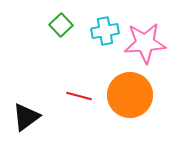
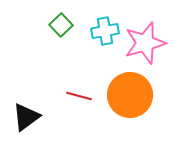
pink star: rotated 12 degrees counterclockwise
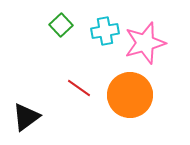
red line: moved 8 px up; rotated 20 degrees clockwise
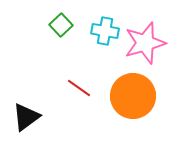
cyan cross: rotated 20 degrees clockwise
orange circle: moved 3 px right, 1 px down
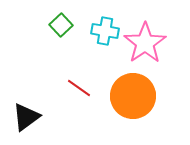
pink star: rotated 18 degrees counterclockwise
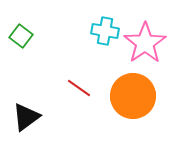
green square: moved 40 px left, 11 px down; rotated 10 degrees counterclockwise
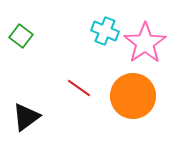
cyan cross: rotated 12 degrees clockwise
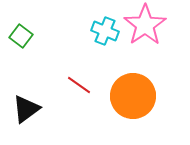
pink star: moved 18 px up
red line: moved 3 px up
black triangle: moved 8 px up
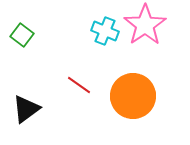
green square: moved 1 px right, 1 px up
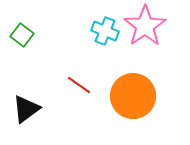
pink star: moved 1 px down
